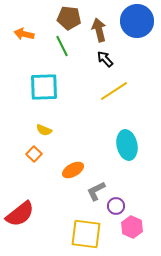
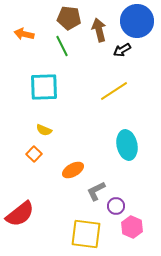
black arrow: moved 17 px right, 9 px up; rotated 78 degrees counterclockwise
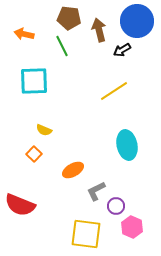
cyan square: moved 10 px left, 6 px up
red semicircle: moved 9 px up; rotated 60 degrees clockwise
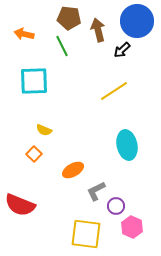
brown arrow: moved 1 px left
black arrow: rotated 12 degrees counterclockwise
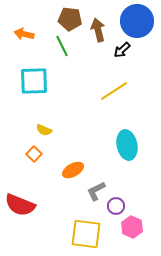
brown pentagon: moved 1 px right, 1 px down
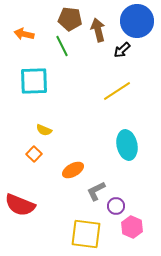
yellow line: moved 3 px right
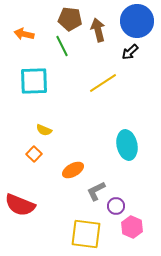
black arrow: moved 8 px right, 2 px down
yellow line: moved 14 px left, 8 px up
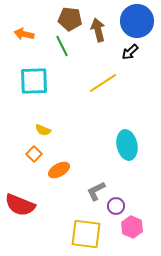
yellow semicircle: moved 1 px left
orange ellipse: moved 14 px left
